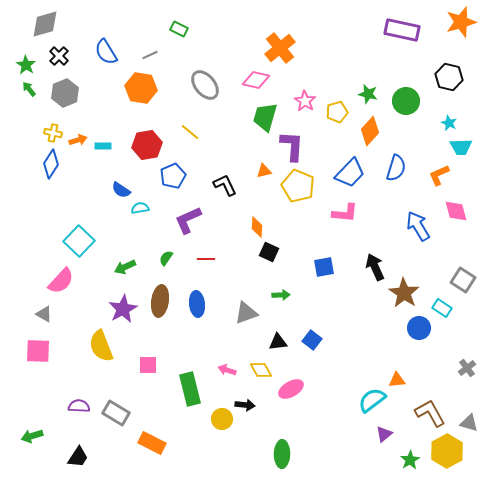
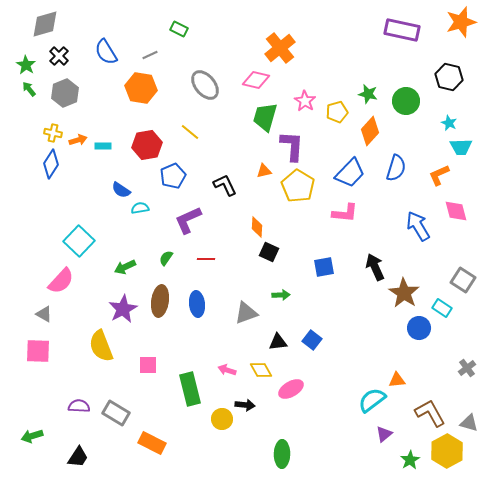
yellow pentagon at (298, 186): rotated 8 degrees clockwise
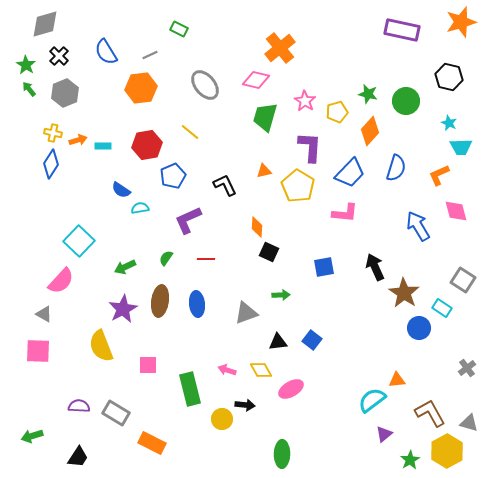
orange hexagon at (141, 88): rotated 16 degrees counterclockwise
purple L-shape at (292, 146): moved 18 px right, 1 px down
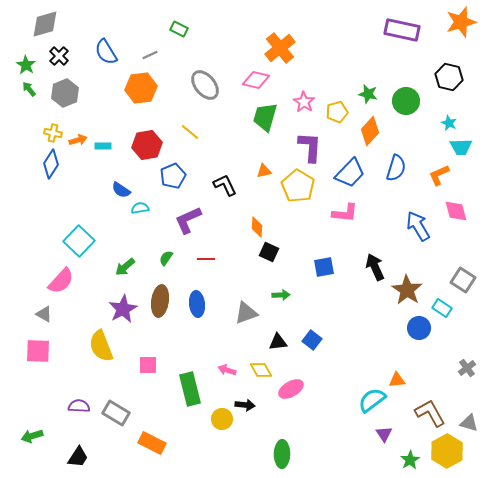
pink star at (305, 101): moved 1 px left, 1 px down
green arrow at (125, 267): rotated 15 degrees counterclockwise
brown star at (404, 293): moved 3 px right, 3 px up
purple triangle at (384, 434): rotated 24 degrees counterclockwise
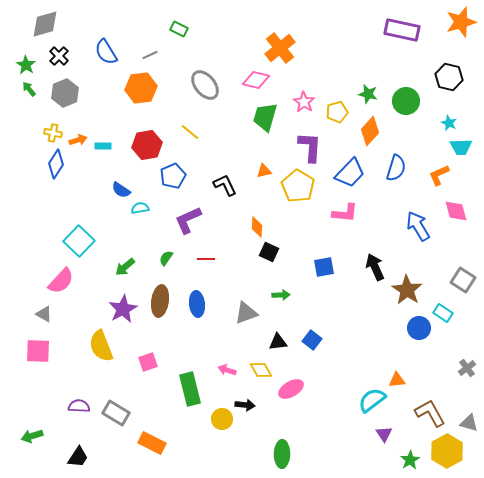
blue diamond at (51, 164): moved 5 px right
cyan rectangle at (442, 308): moved 1 px right, 5 px down
pink square at (148, 365): moved 3 px up; rotated 18 degrees counterclockwise
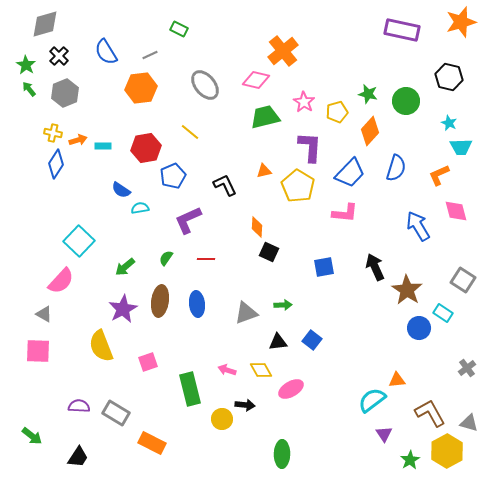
orange cross at (280, 48): moved 3 px right, 3 px down
green trapezoid at (265, 117): rotated 60 degrees clockwise
red hexagon at (147, 145): moved 1 px left, 3 px down
green arrow at (281, 295): moved 2 px right, 10 px down
green arrow at (32, 436): rotated 125 degrees counterclockwise
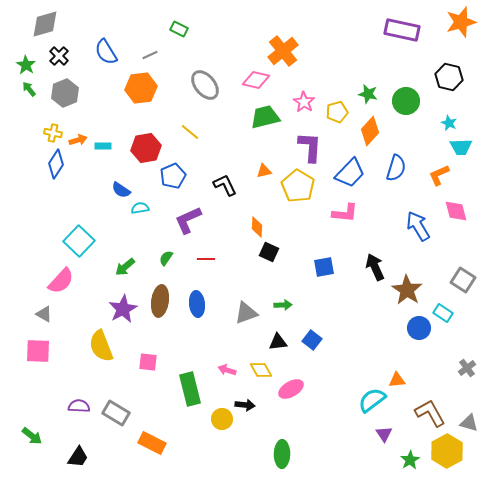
pink square at (148, 362): rotated 24 degrees clockwise
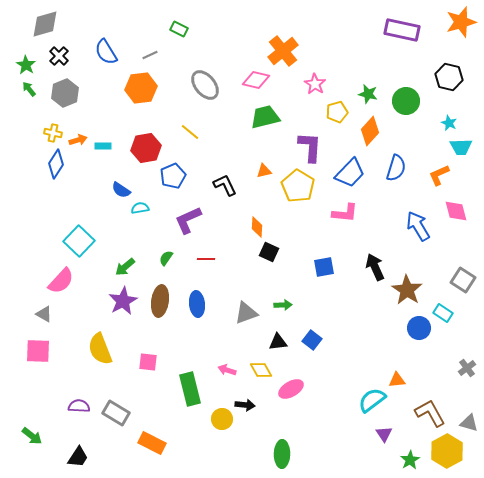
pink star at (304, 102): moved 11 px right, 18 px up
purple star at (123, 309): moved 8 px up
yellow semicircle at (101, 346): moved 1 px left, 3 px down
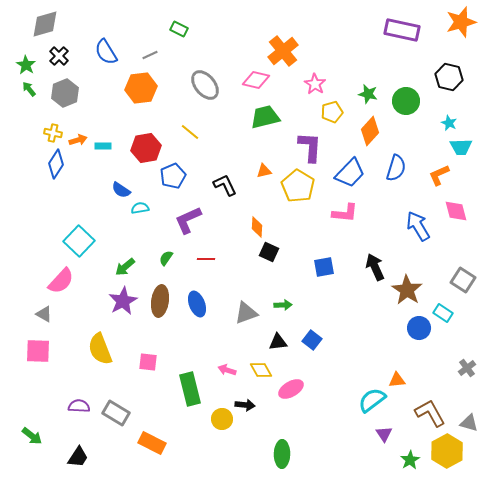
yellow pentagon at (337, 112): moved 5 px left
blue ellipse at (197, 304): rotated 15 degrees counterclockwise
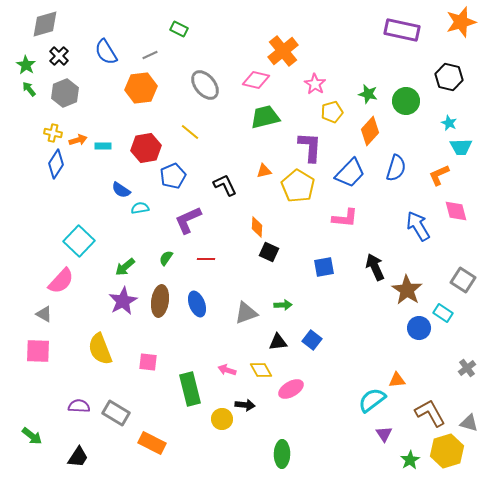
pink L-shape at (345, 213): moved 5 px down
yellow hexagon at (447, 451): rotated 12 degrees clockwise
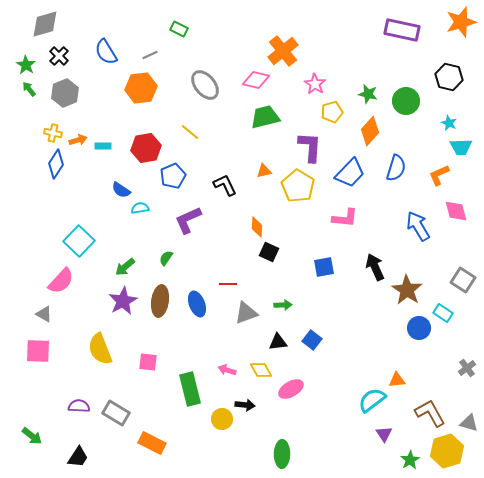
red line at (206, 259): moved 22 px right, 25 px down
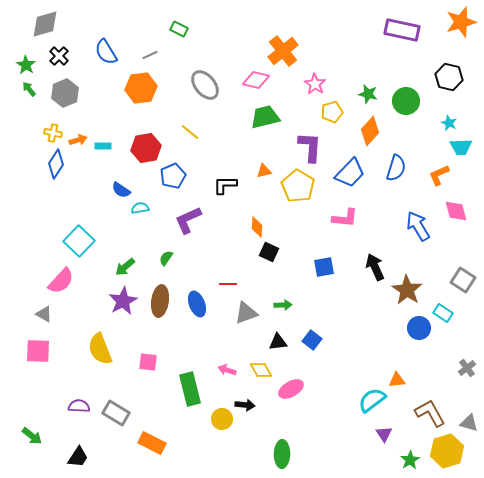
black L-shape at (225, 185): rotated 65 degrees counterclockwise
